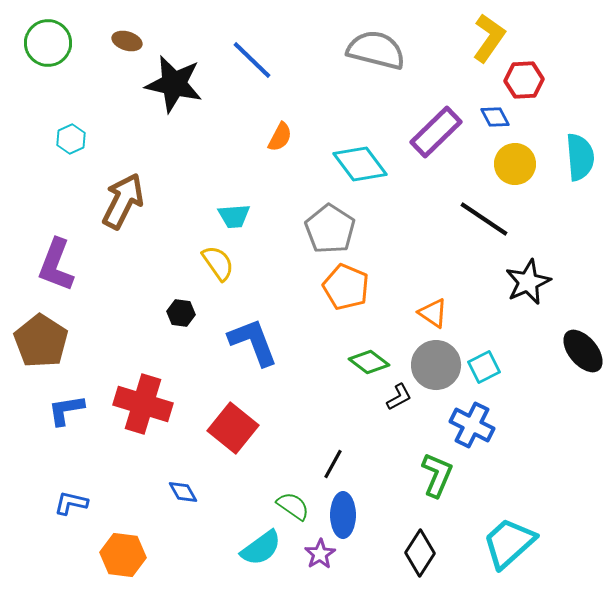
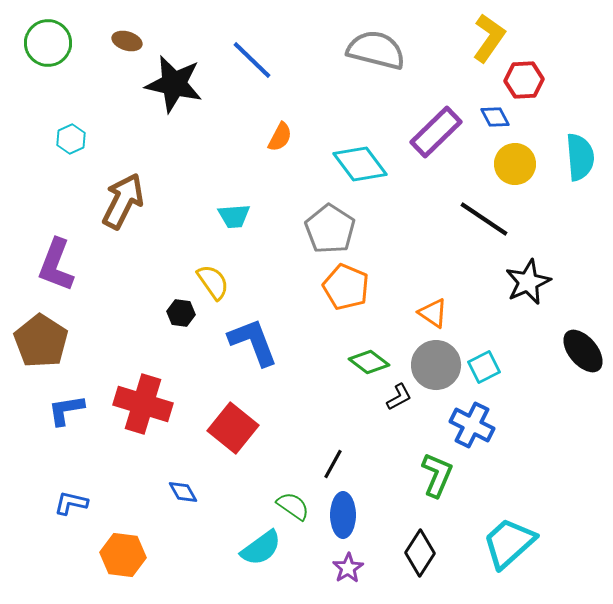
yellow semicircle at (218, 263): moved 5 px left, 19 px down
purple star at (320, 554): moved 28 px right, 14 px down
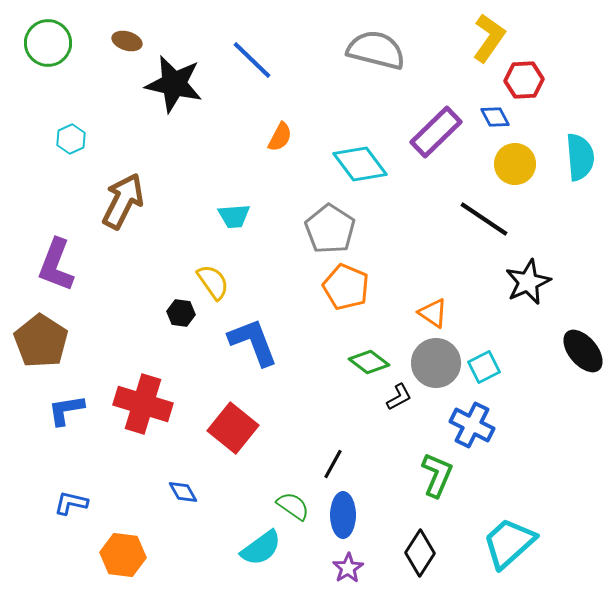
gray circle at (436, 365): moved 2 px up
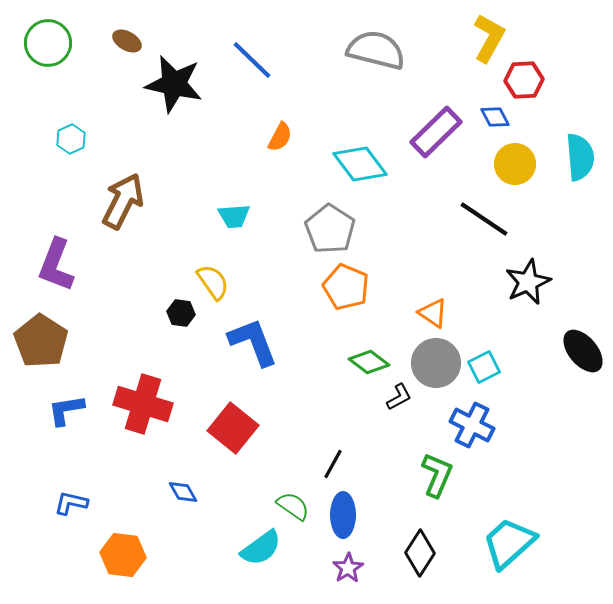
yellow L-shape at (489, 38): rotated 6 degrees counterclockwise
brown ellipse at (127, 41): rotated 12 degrees clockwise
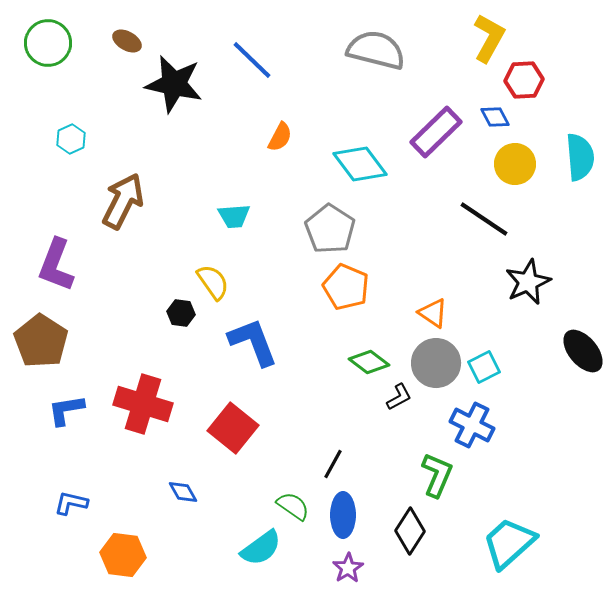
black diamond at (420, 553): moved 10 px left, 22 px up
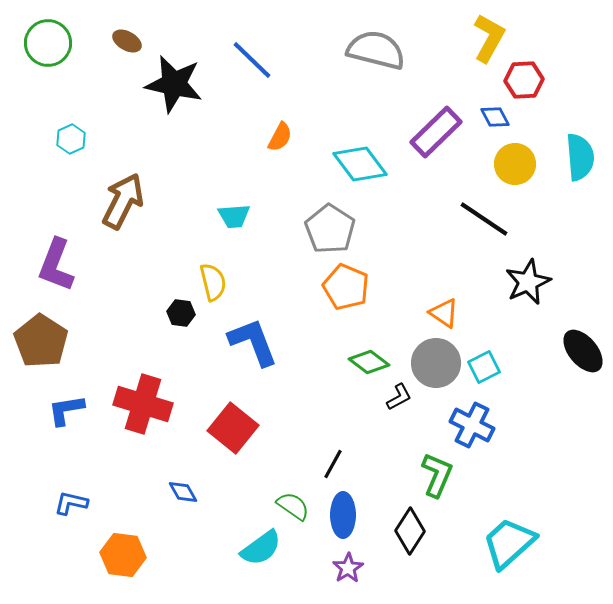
yellow semicircle at (213, 282): rotated 21 degrees clockwise
orange triangle at (433, 313): moved 11 px right
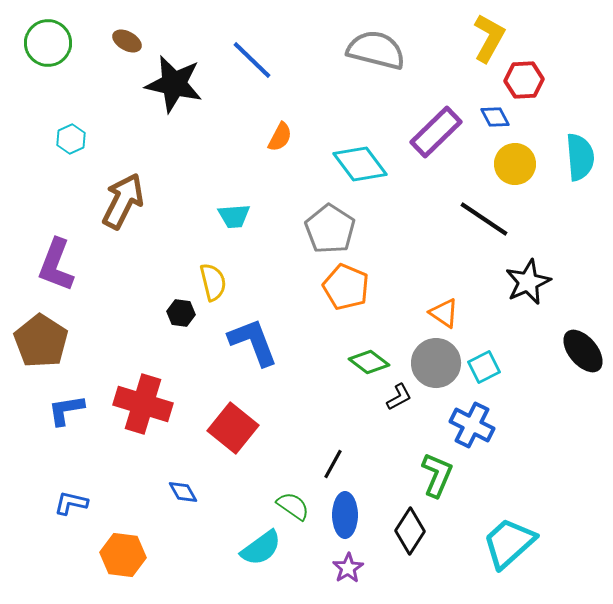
blue ellipse at (343, 515): moved 2 px right
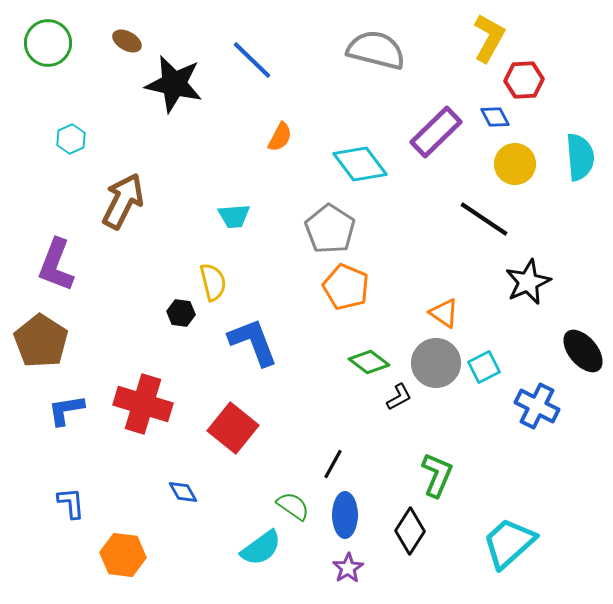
blue cross at (472, 425): moved 65 px right, 19 px up
blue L-shape at (71, 503): rotated 72 degrees clockwise
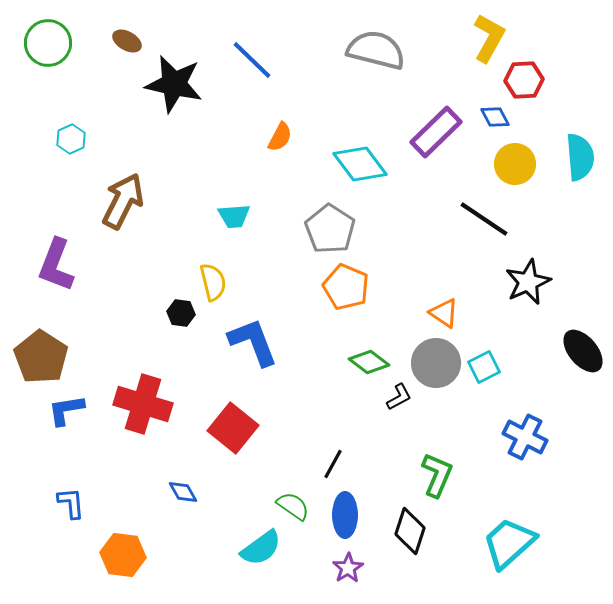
brown pentagon at (41, 341): moved 16 px down
blue cross at (537, 406): moved 12 px left, 31 px down
black diamond at (410, 531): rotated 15 degrees counterclockwise
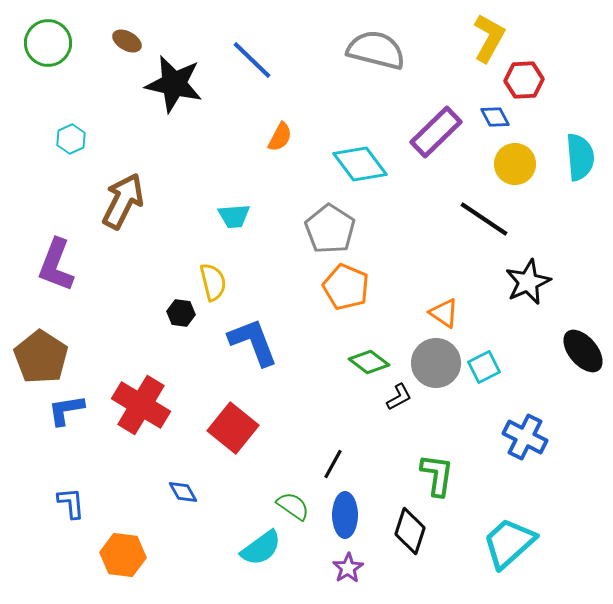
red cross at (143, 404): moved 2 px left, 1 px down; rotated 14 degrees clockwise
green L-shape at (437, 475): rotated 15 degrees counterclockwise
